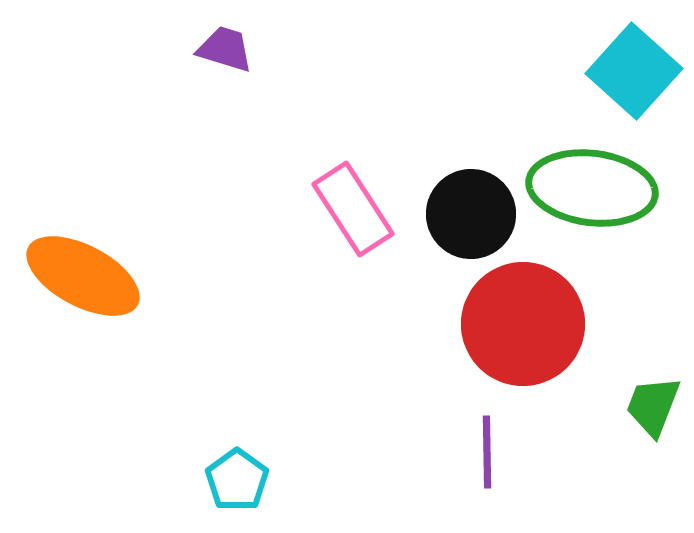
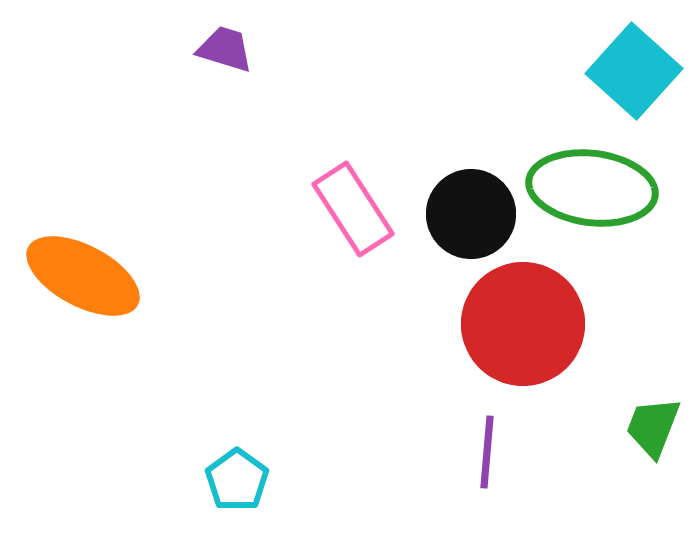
green trapezoid: moved 21 px down
purple line: rotated 6 degrees clockwise
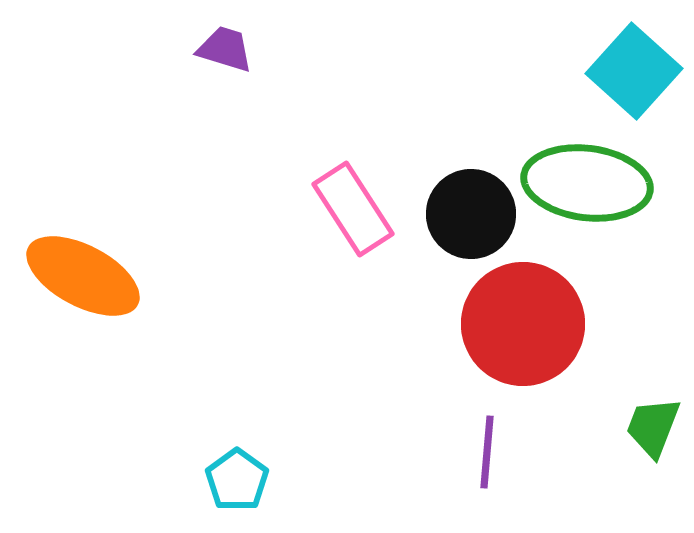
green ellipse: moved 5 px left, 5 px up
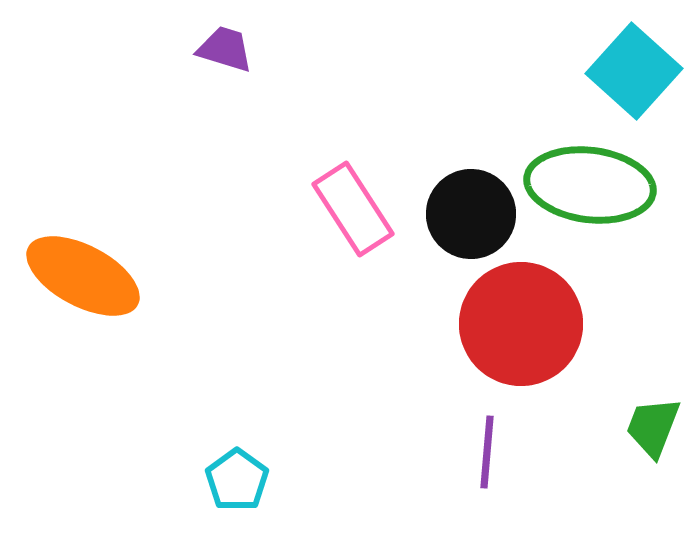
green ellipse: moved 3 px right, 2 px down
red circle: moved 2 px left
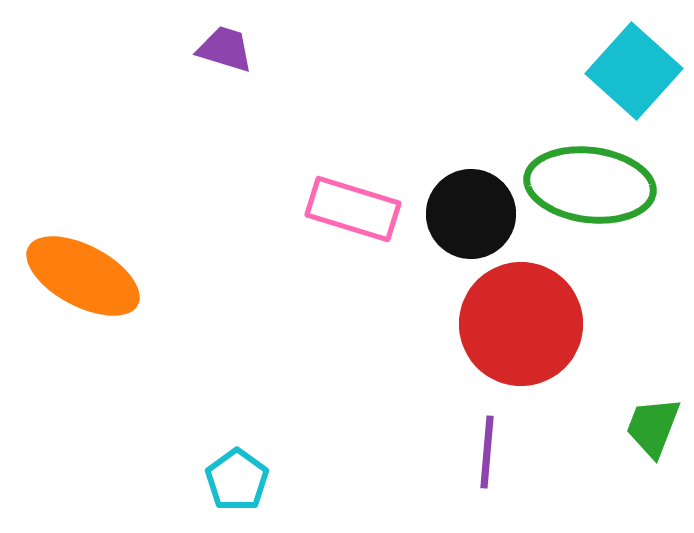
pink rectangle: rotated 40 degrees counterclockwise
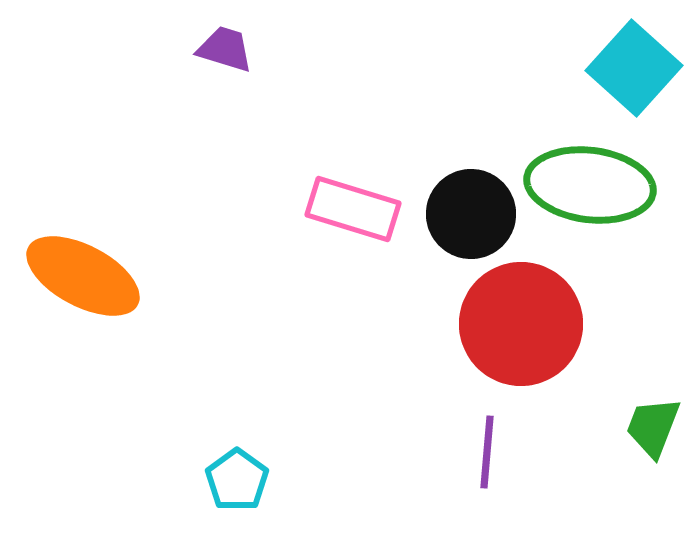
cyan square: moved 3 px up
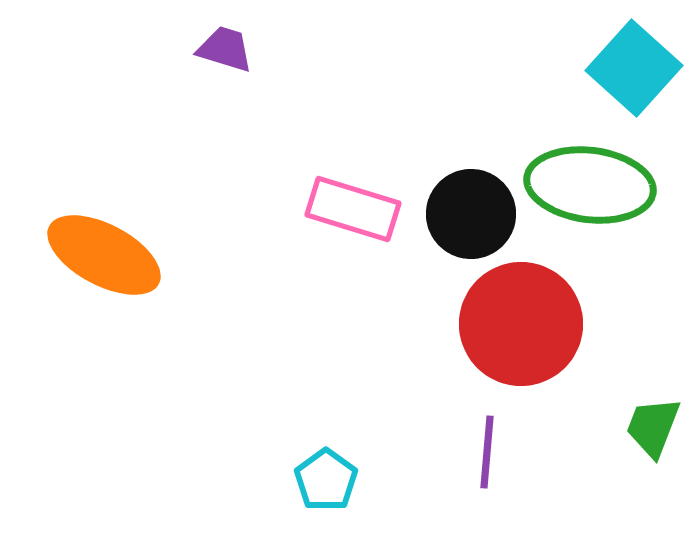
orange ellipse: moved 21 px right, 21 px up
cyan pentagon: moved 89 px right
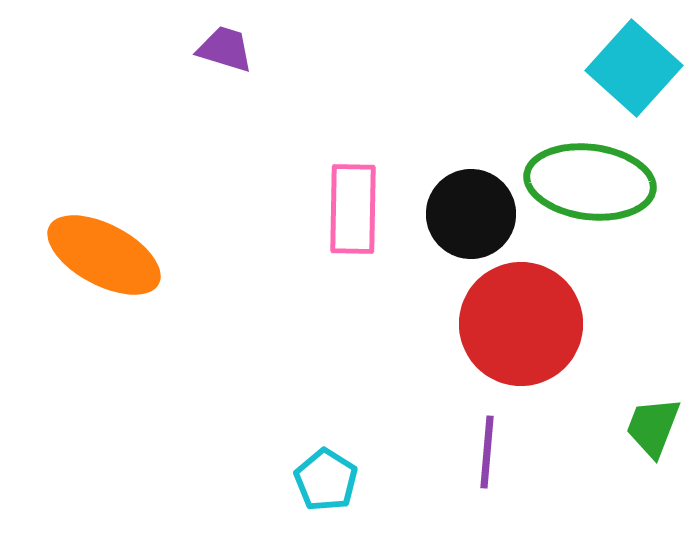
green ellipse: moved 3 px up
pink rectangle: rotated 74 degrees clockwise
cyan pentagon: rotated 4 degrees counterclockwise
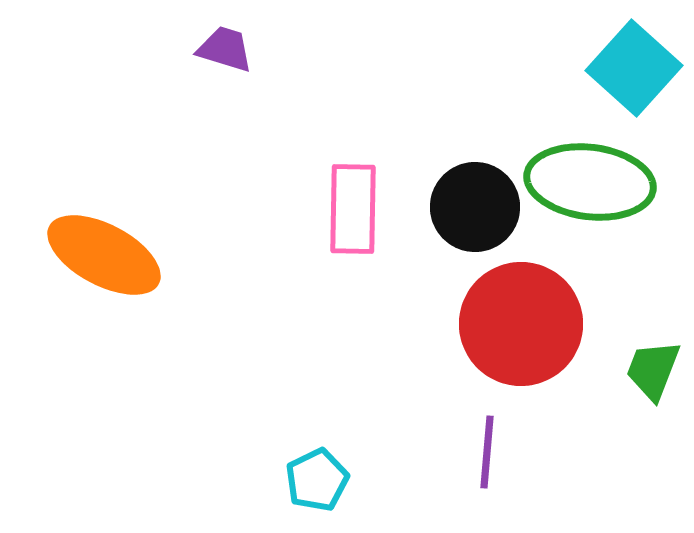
black circle: moved 4 px right, 7 px up
green trapezoid: moved 57 px up
cyan pentagon: moved 9 px left; rotated 14 degrees clockwise
